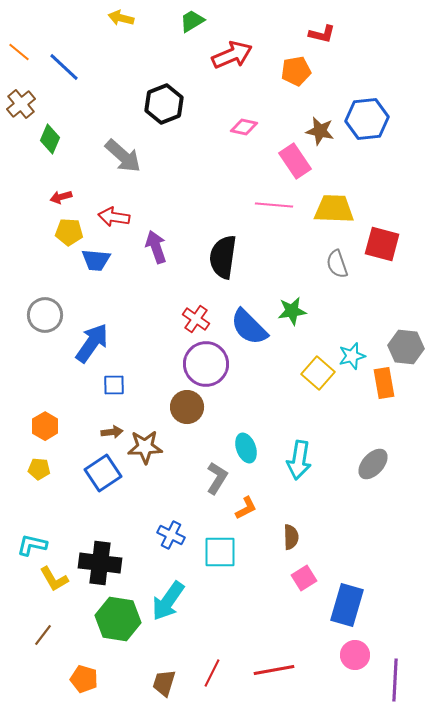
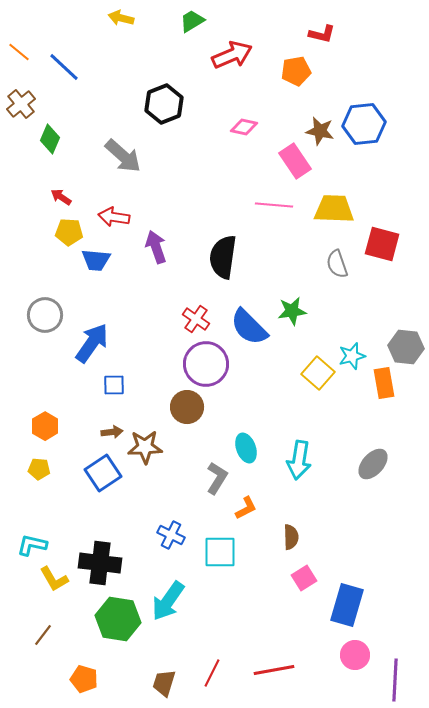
blue hexagon at (367, 119): moved 3 px left, 5 px down
red arrow at (61, 197): rotated 50 degrees clockwise
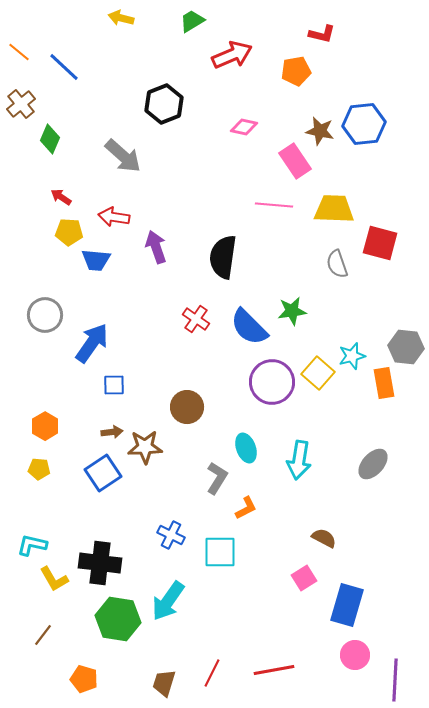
red square at (382, 244): moved 2 px left, 1 px up
purple circle at (206, 364): moved 66 px right, 18 px down
brown semicircle at (291, 537): moved 33 px right, 1 px down; rotated 60 degrees counterclockwise
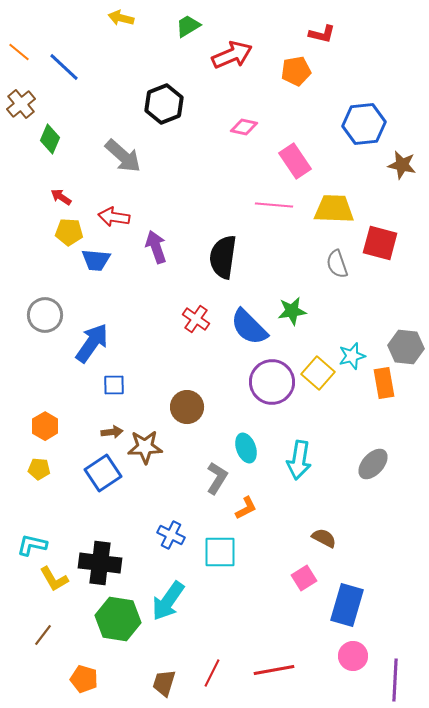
green trapezoid at (192, 21): moved 4 px left, 5 px down
brown star at (320, 131): moved 82 px right, 34 px down
pink circle at (355, 655): moved 2 px left, 1 px down
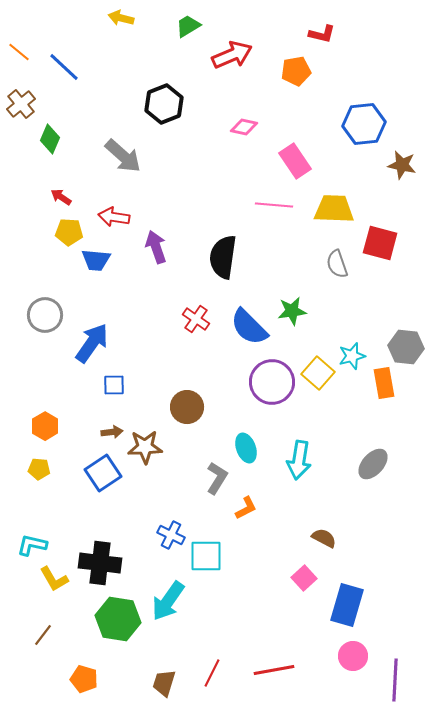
cyan square at (220, 552): moved 14 px left, 4 px down
pink square at (304, 578): rotated 10 degrees counterclockwise
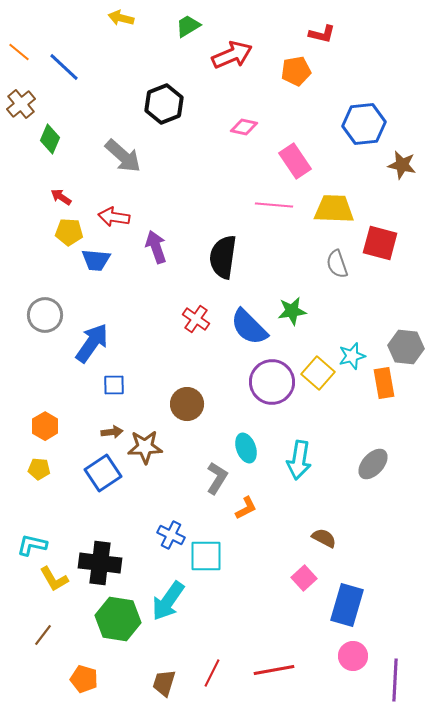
brown circle at (187, 407): moved 3 px up
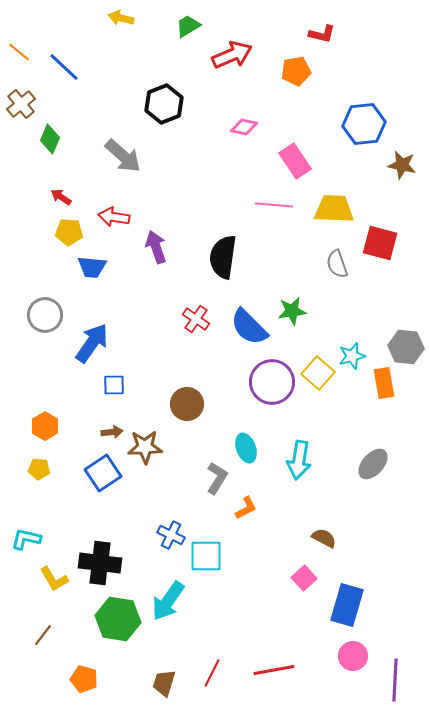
blue trapezoid at (96, 260): moved 4 px left, 7 px down
cyan L-shape at (32, 545): moved 6 px left, 6 px up
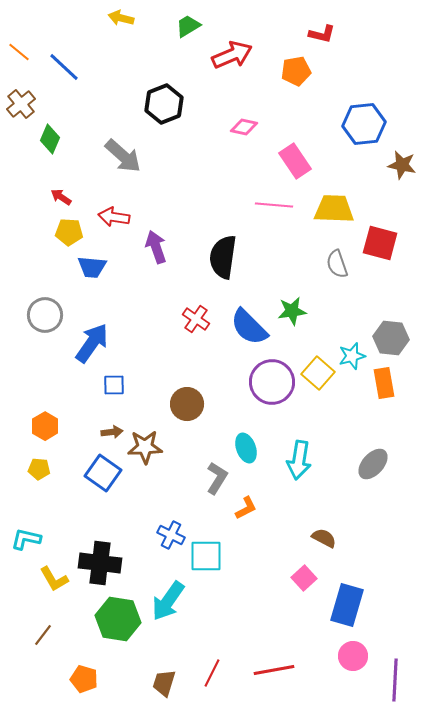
gray hexagon at (406, 347): moved 15 px left, 9 px up
blue square at (103, 473): rotated 21 degrees counterclockwise
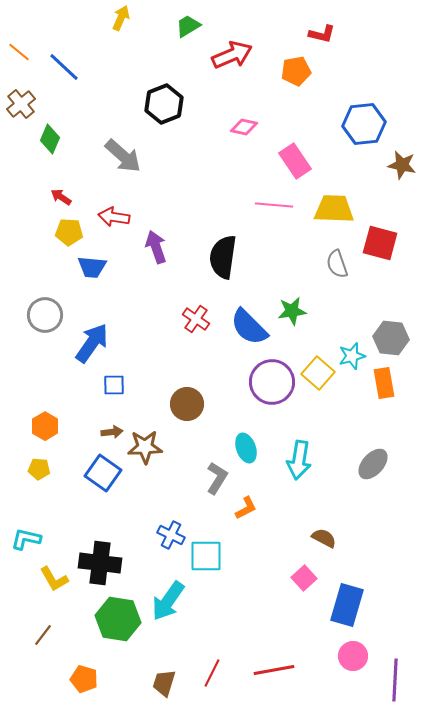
yellow arrow at (121, 18): rotated 100 degrees clockwise
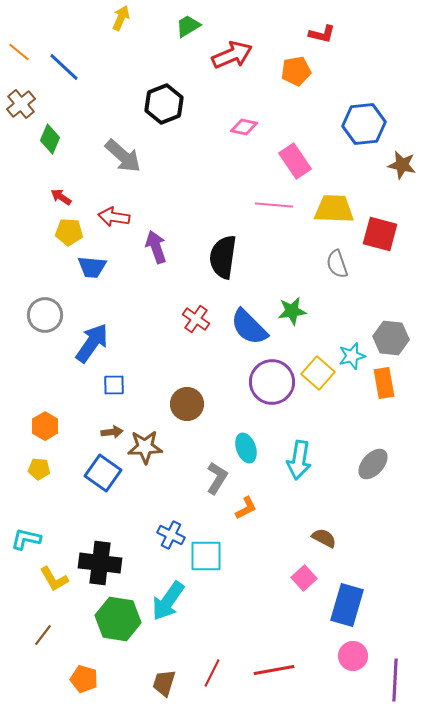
red square at (380, 243): moved 9 px up
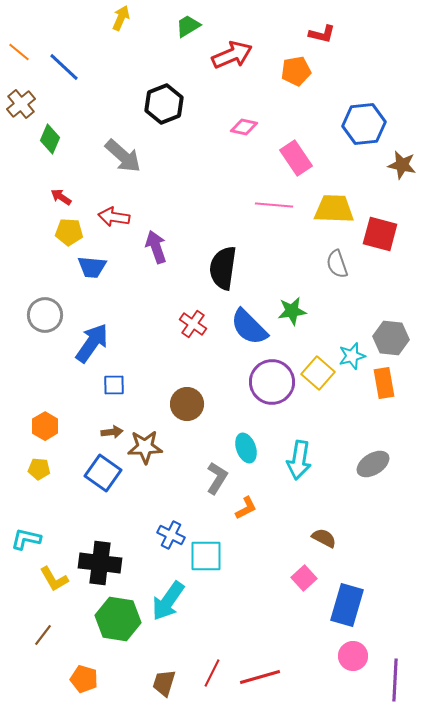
pink rectangle at (295, 161): moved 1 px right, 3 px up
black semicircle at (223, 257): moved 11 px down
red cross at (196, 319): moved 3 px left, 5 px down
gray ellipse at (373, 464): rotated 16 degrees clockwise
red line at (274, 670): moved 14 px left, 7 px down; rotated 6 degrees counterclockwise
